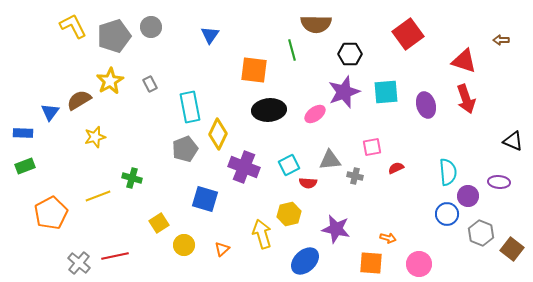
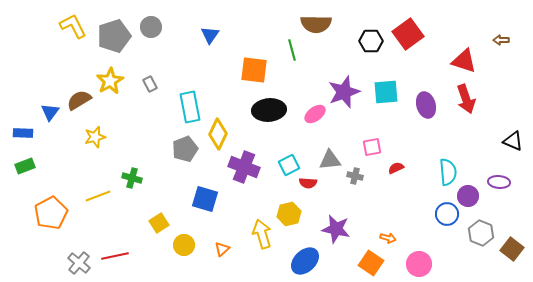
black hexagon at (350, 54): moved 21 px right, 13 px up
orange square at (371, 263): rotated 30 degrees clockwise
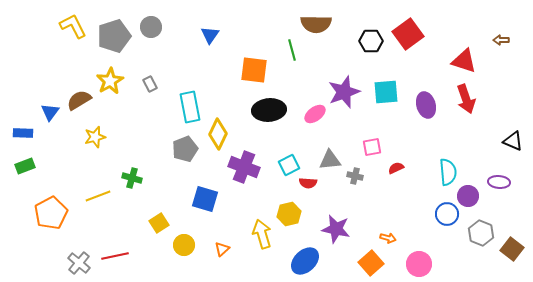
orange square at (371, 263): rotated 15 degrees clockwise
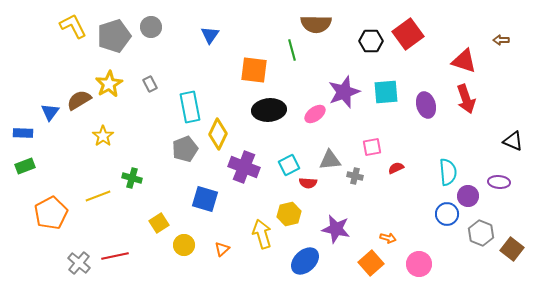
yellow star at (110, 81): moved 1 px left, 3 px down
yellow star at (95, 137): moved 8 px right, 1 px up; rotated 20 degrees counterclockwise
